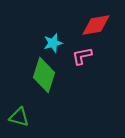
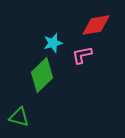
pink L-shape: moved 1 px up
green diamond: moved 2 px left; rotated 28 degrees clockwise
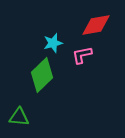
green triangle: rotated 10 degrees counterclockwise
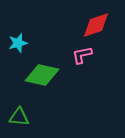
red diamond: rotated 8 degrees counterclockwise
cyan star: moved 35 px left
green diamond: rotated 56 degrees clockwise
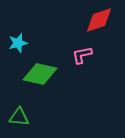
red diamond: moved 3 px right, 5 px up
green diamond: moved 2 px left, 1 px up
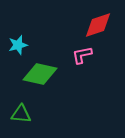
red diamond: moved 1 px left, 5 px down
cyan star: moved 2 px down
green triangle: moved 2 px right, 3 px up
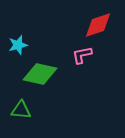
green triangle: moved 4 px up
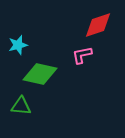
green triangle: moved 4 px up
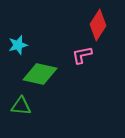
red diamond: rotated 40 degrees counterclockwise
